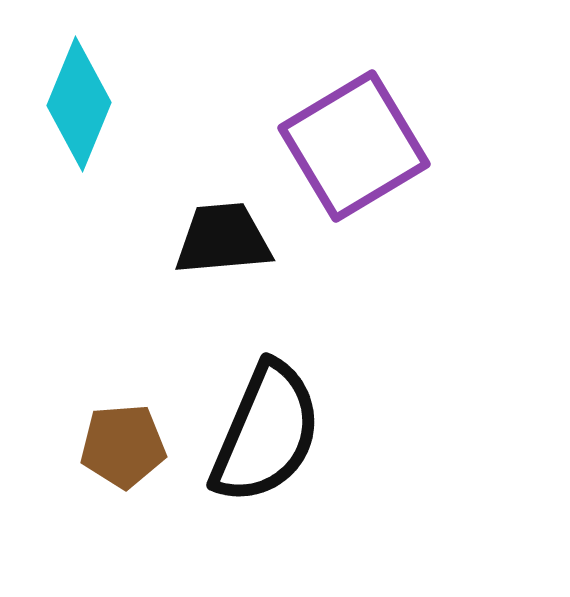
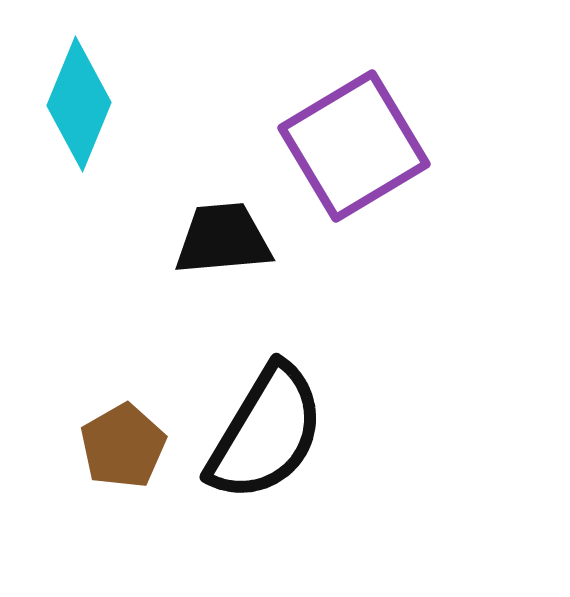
black semicircle: rotated 8 degrees clockwise
brown pentagon: rotated 26 degrees counterclockwise
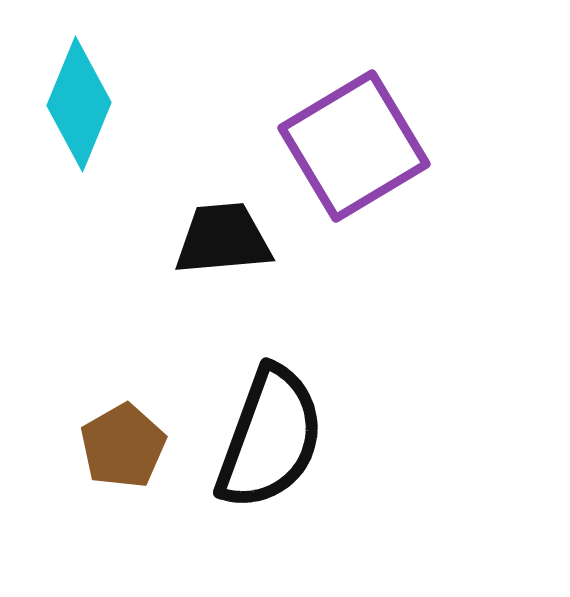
black semicircle: moved 4 px right, 5 px down; rotated 11 degrees counterclockwise
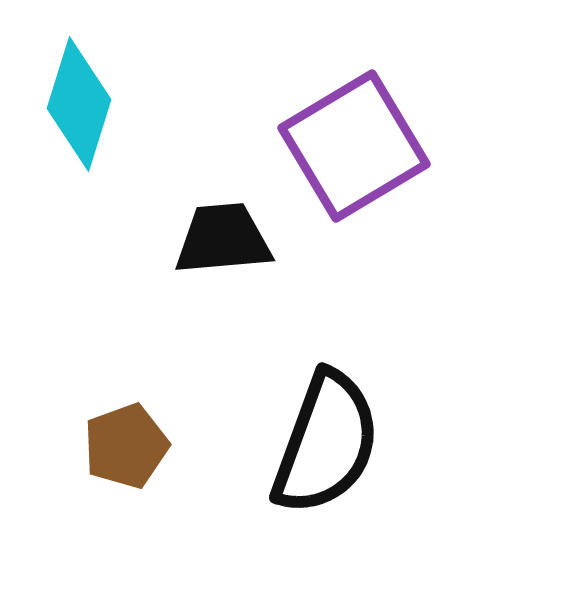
cyan diamond: rotated 5 degrees counterclockwise
black semicircle: moved 56 px right, 5 px down
brown pentagon: moved 3 px right; rotated 10 degrees clockwise
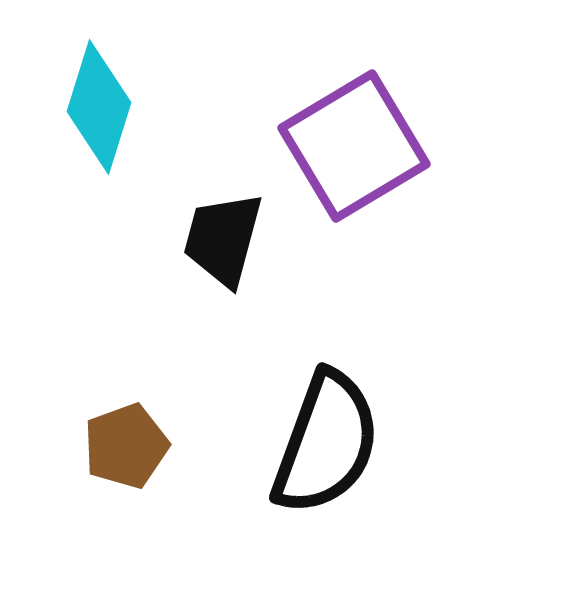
cyan diamond: moved 20 px right, 3 px down
black trapezoid: rotated 70 degrees counterclockwise
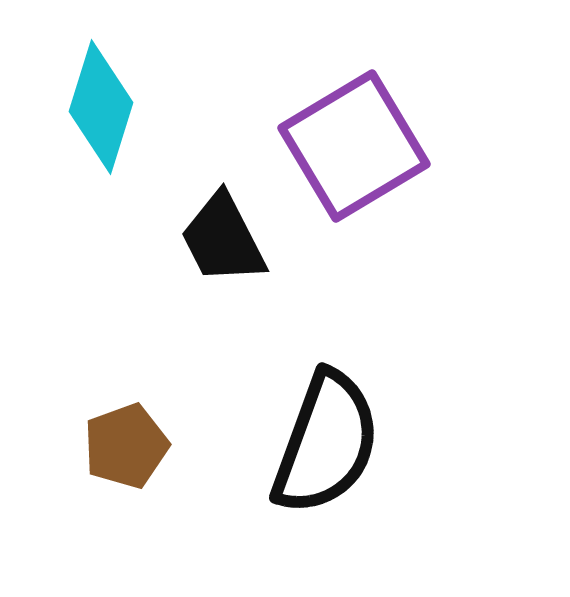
cyan diamond: moved 2 px right
black trapezoid: rotated 42 degrees counterclockwise
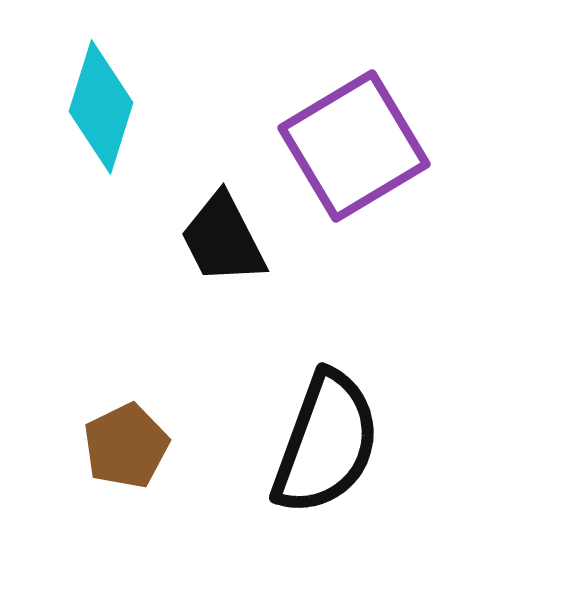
brown pentagon: rotated 6 degrees counterclockwise
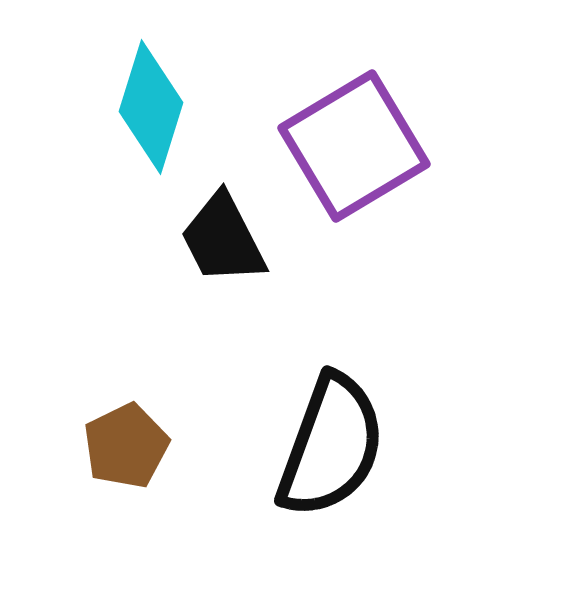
cyan diamond: moved 50 px right
black semicircle: moved 5 px right, 3 px down
